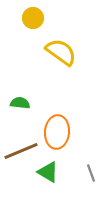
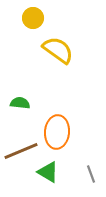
yellow semicircle: moved 3 px left, 2 px up
gray line: moved 1 px down
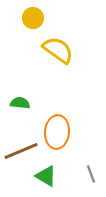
green triangle: moved 2 px left, 4 px down
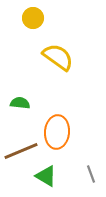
yellow semicircle: moved 7 px down
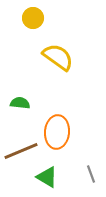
green triangle: moved 1 px right, 1 px down
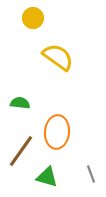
brown line: rotated 32 degrees counterclockwise
green triangle: rotated 15 degrees counterclockwise
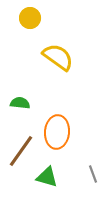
yellow circle: moved 3 px left
gray line: moved 2 px right
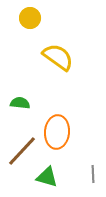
brown line: moved 1 px right; rotated 8 degrees clockwise
gray line: rotated 18 degrees clockwise
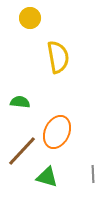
yellow semicircle: rotated 44 degrees clockwise
green semicircle: moved 1 px up
orange ellipse: rotated 20 degrees clockwise
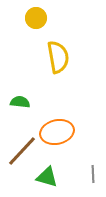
yellow circle: moved 6 px right
orange ellipse: rotated 52 degrees clockwise
